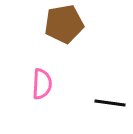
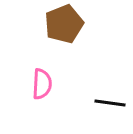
brown pentagon: rotated 12 degrees counterclockwise
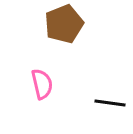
pink semicircle: rotated 16 degrees counterclockwise
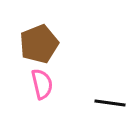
brown pentagon: moved 25 px left, 20 px down
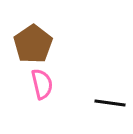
brown pentagon: moved 6 px left; rotated 12 degrees counterclockwise
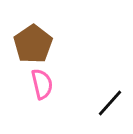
black line: rotated 56 degrees counterclockwise
